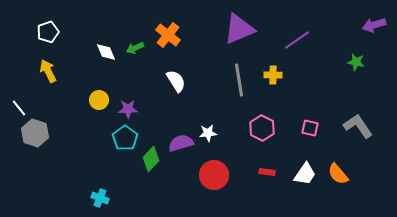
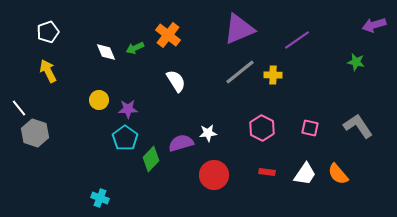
gray line: moved 1 px right, 8 px up; rotated 60 degrees clockwise
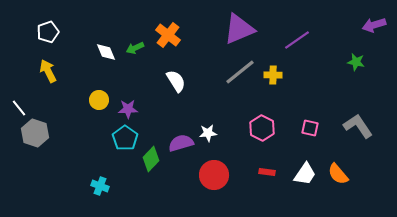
cyan cross: moved 12 px up
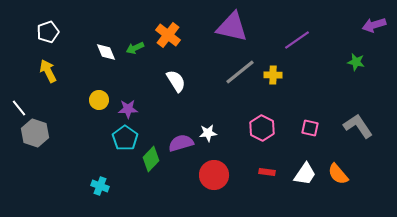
purple triangle: moved 7 px left, 2 px up; rotated 36 degrees clockwise
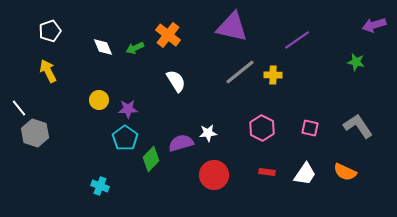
white pentagon: moved 2 px right, 1 px up
white diamond: moved 3 px left, 5 px up
orange semicircle: moved 7 px right, 2 px up; rotated 25 degrees counterclockwise
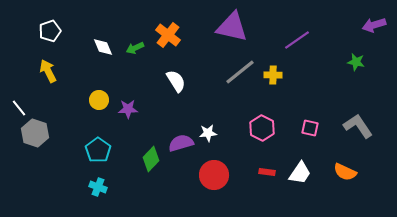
cyan pentagon: moved 27 px left, 12 px down
white trapezoid: moved 5 px left, 1 px up
cyan cross: moved 2 px left, 1 px down
